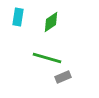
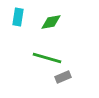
green diamond: rotated 25 degrees clockwise
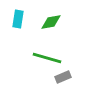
cyan rectangle: moved 2 px down
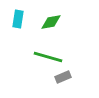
green line: moved 1 px right, 1 px up
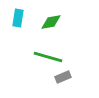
cyan rectangle: moved 1 px up
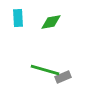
cyan rectangle: rotated 12 degrees counterclockwise
green line: moved 3 px left, 13 px down
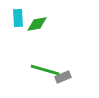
green diamond: moved 14 px left, 2 px down
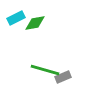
cyan rectangle: moved 2 px left; rotated 66 degrees clockwise
green diamond: moved 2 px left, 1 px up
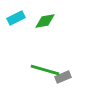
green diamond: moved 10 px right, 2 px up
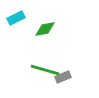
green diamond: moved 8 px down
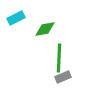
green line: moved 14 px right, 12 px up; rotated 76 degrees clockwise
